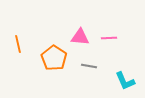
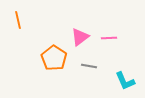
pink triangle: rotated 42 degrees counterclockwise
orange line: moved 24 px up
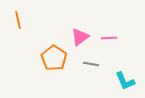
gray line: moved 2 px right, 2 px up
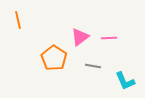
gray line: moved 2 px right, 2 px down
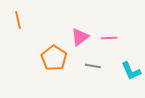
cyan L-shape: moved 6 px right, 10 px up
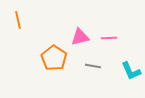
pink triangle: rotated 24 degrees clockwise
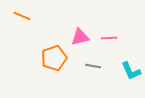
orange line: moved 4 px right, 4 px up; rotated 54 degrees counterclockwise
orange pentagon: rotated 20 degrees clockwise
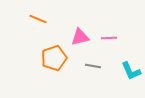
orange line: moved 16 px right, 3 px down
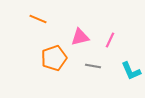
pink line: moved 1 px right, 2 px down; rotated 63 degrees counterclockwise
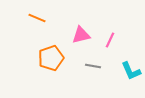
orange line: moved 1 px left, 1 px up
pink triangle: moved 1 px right, 2 px up
orange pentagon: moved 3 px left
